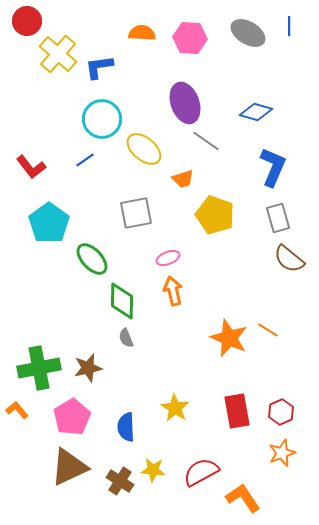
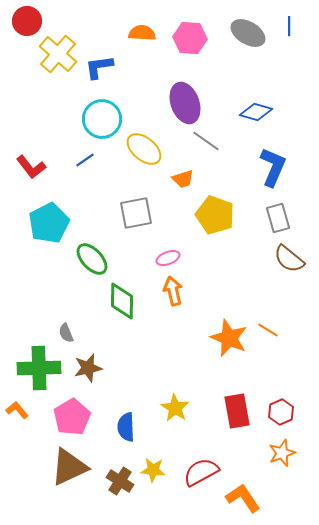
cyan pentagon at (49, 223): rotated 9 degrees clockwise
gray semicircle at (126, 338): moved 60 px left, 5 px up
green cross at (39, 368): rotated 9 degrees clockwise
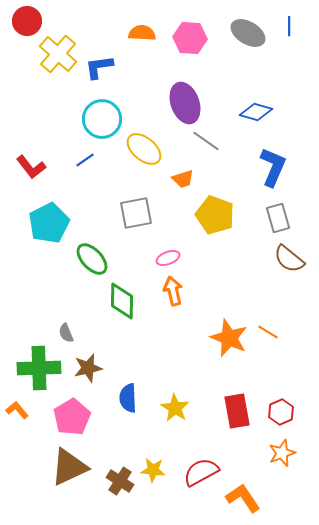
orange line at (268, 330): moved 2 px down
blue semicircle at (126, 427): moved 2 px right, 29 px up
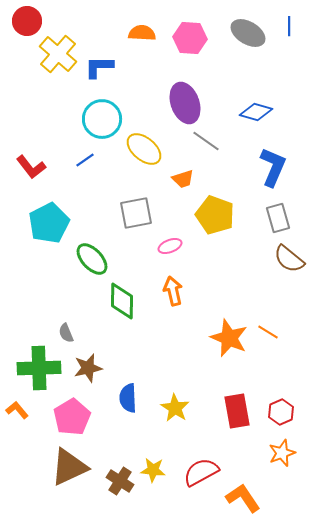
blue L-shape at (99, 67): rotated 8 degrees clockwise
pink ellipse at (168, 258): moved 2 px right, 12 px up
